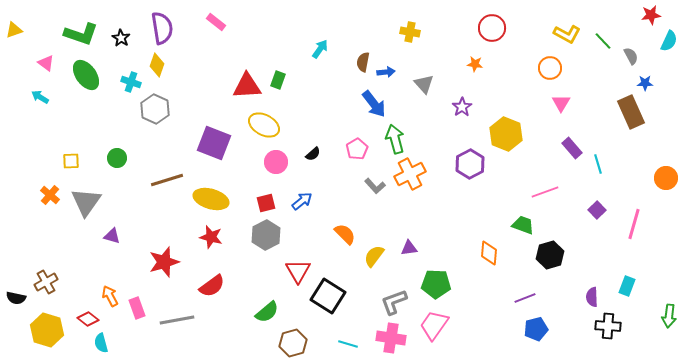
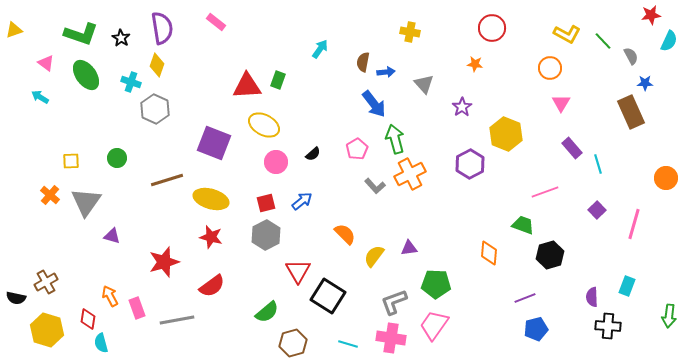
red diamond at (88, 319): rotated 60 degrees clockwise
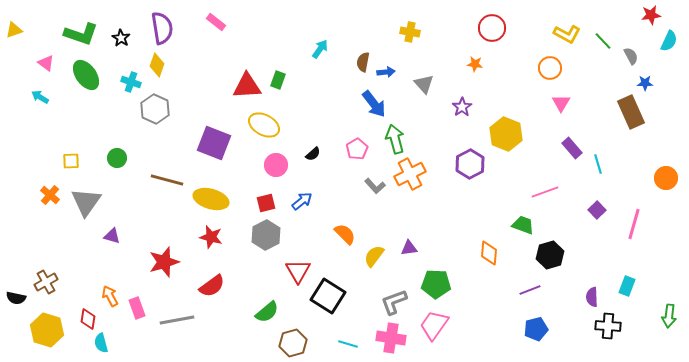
pink circle at (276, 162): moved 3 px down
brown line at (167, 180): rotated 32 degrees clockwise
purple line at (525, 298): moved 5 px right, 8 px up
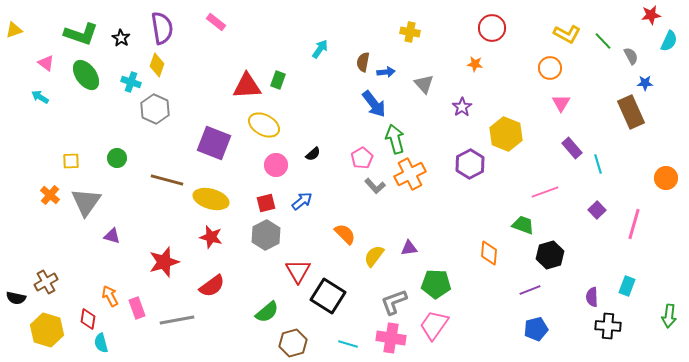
pink pentagon at (357, 149): moved 5 px right, 9 px down
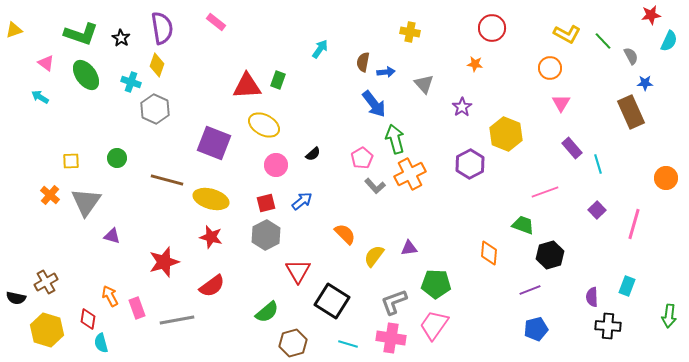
black square at (328, 296): moved 4 px right, 5 px down
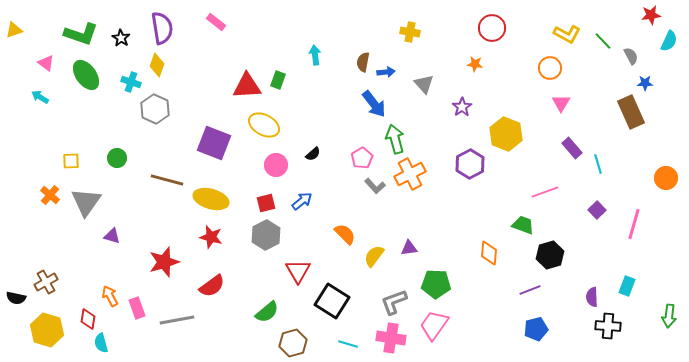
cyan arrow at (320, 49): moved 5 px left, 6 px down; rotated 42 degrees counterclockwise
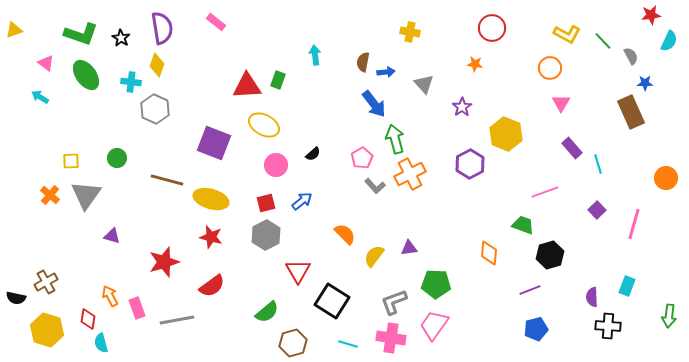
cyan cross at (131, 82): rotated 12 degrees counterclockwise
gray triangle at (86, 202): moved 7 px up
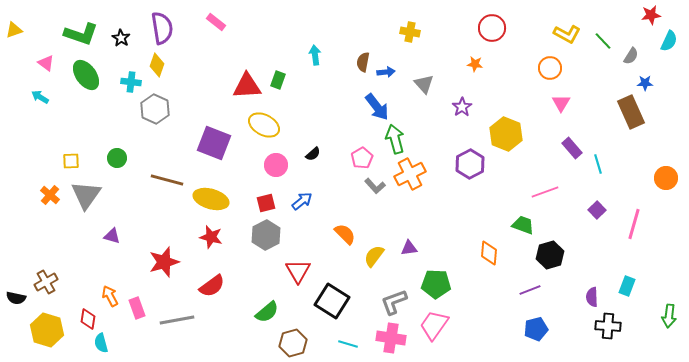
gray semicircle at (631, 56): rotated 60 degrees clockwise
blue arrow at (374, 104): moved 3 px right, 3 px down
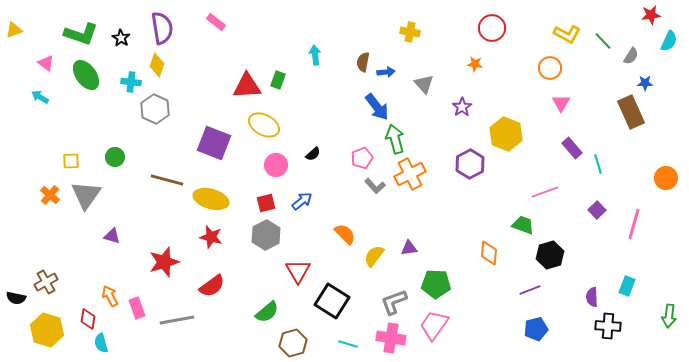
green circle at (117, 158): moved 2 px left, 1 px up
pink pentagon at (362, 158): rotated 10 degrees clockwise
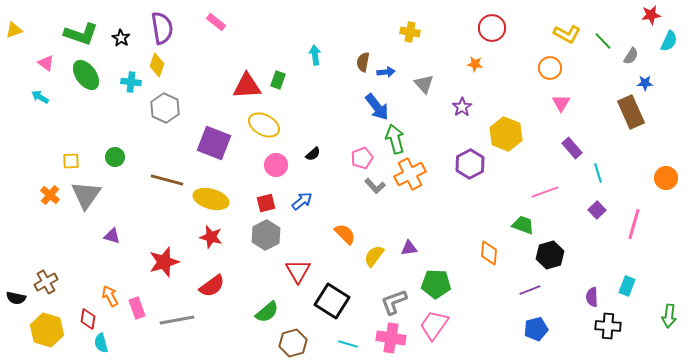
gray hexagon at (155, 109): moved 10 px right, 1 px up
cyan line at (598, 164): moved 9 px down
